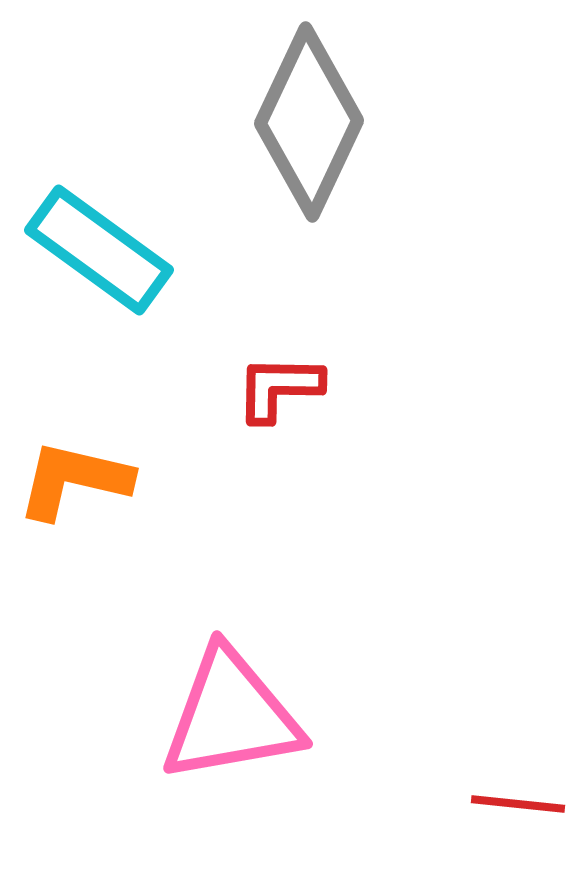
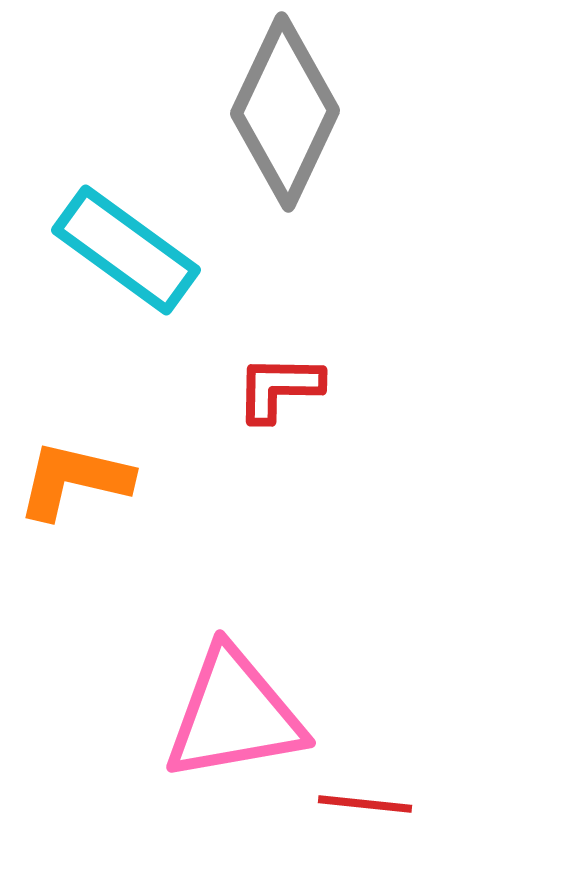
gray diamond: moved 24 px left, 10 px up
cyan rectangle: moved 27 px right
pink triangle: moved 3 px right, 1 px up
red line: moved 153 px left
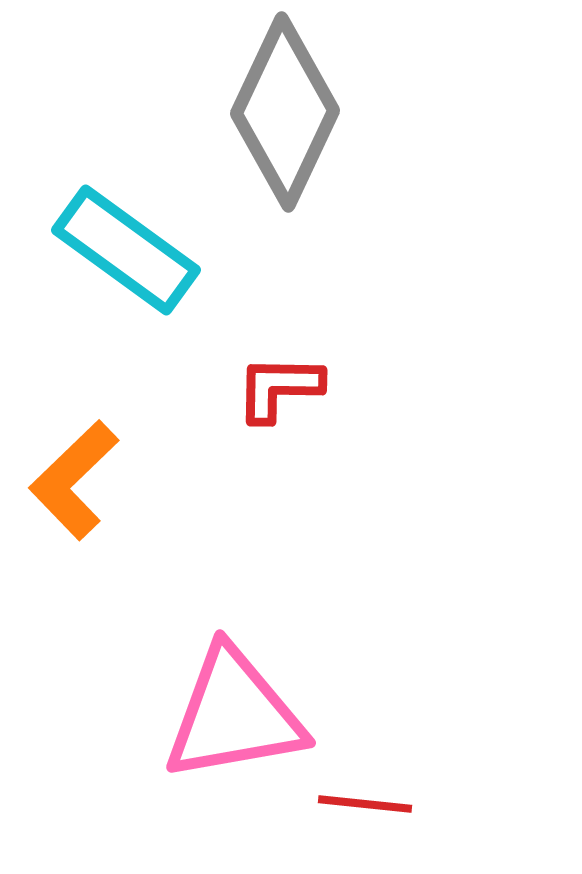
orange L-shape: rotated 57 degrees counterclockwise
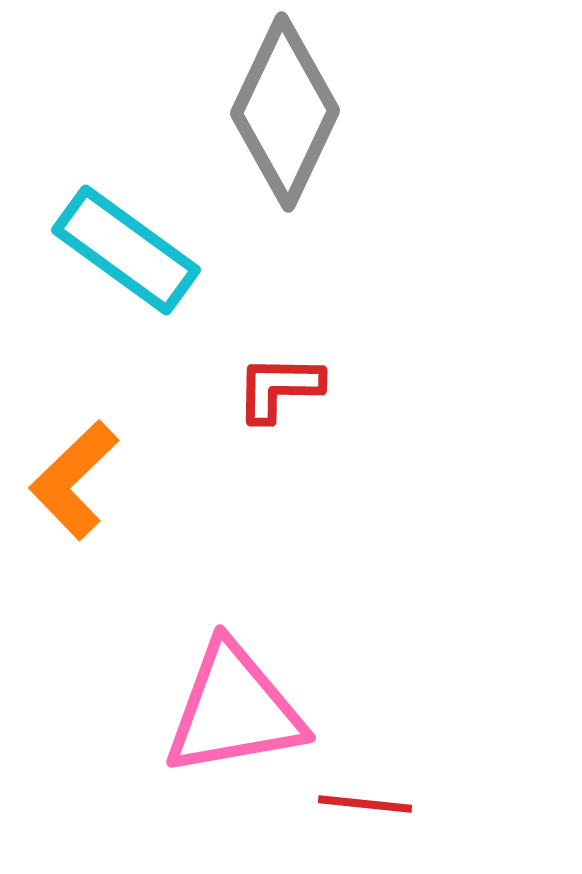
pink triangle: moved 5 px up
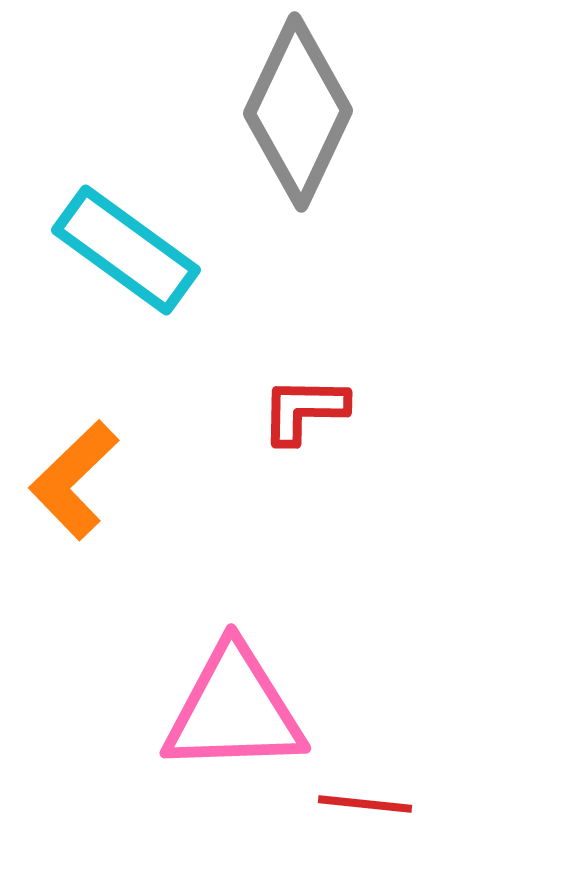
gray diamond: moved 13 px right
red L-shape: moved 25 px right, 22 px down
pink triangle: rotated 8 degrees clockwise
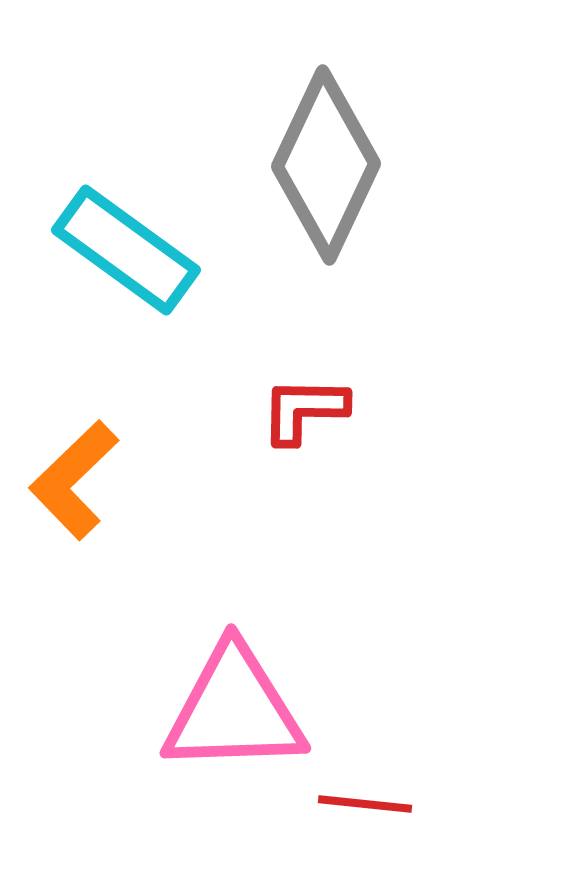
gray diamond: moved 28 px right, 53 px down
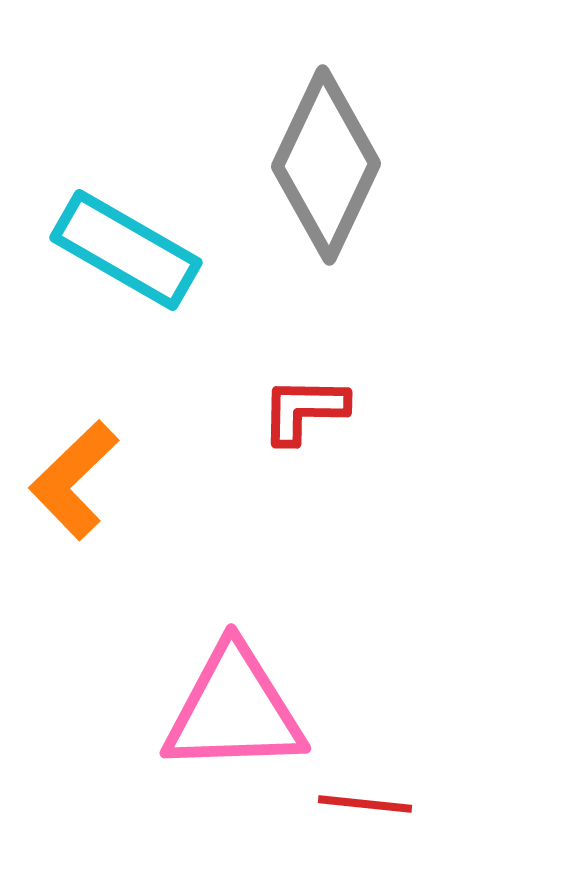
cyan rectangle: rotated 6 degrees counterclockwise
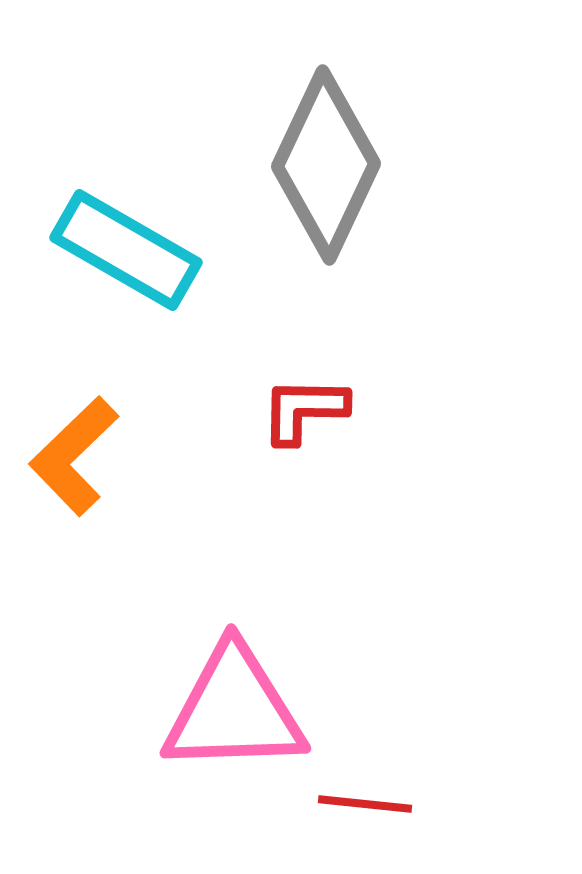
orange L-shape: moved 24 px up
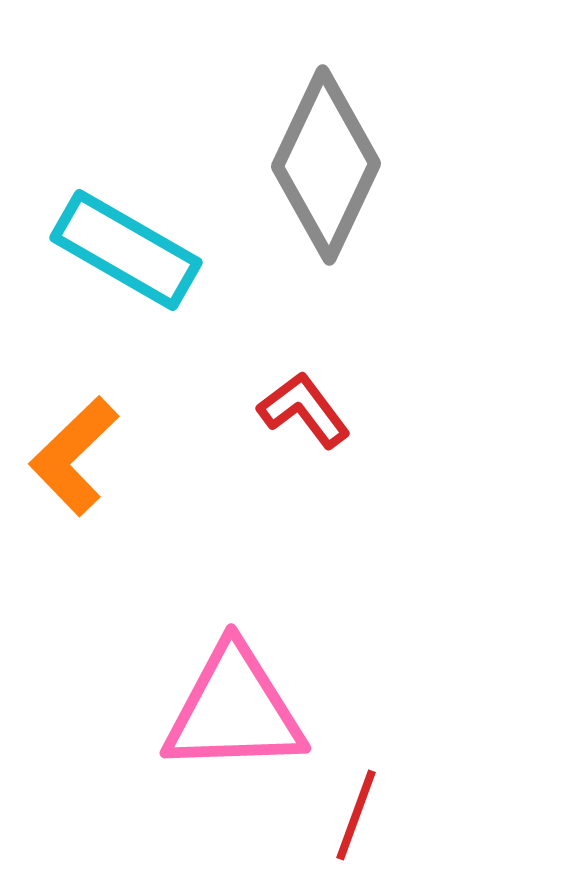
red L-shape: rotated 52 degrees clockwise
red line: moved 9 px left, 11 px down; rotated 76 degrees counterclockwise
